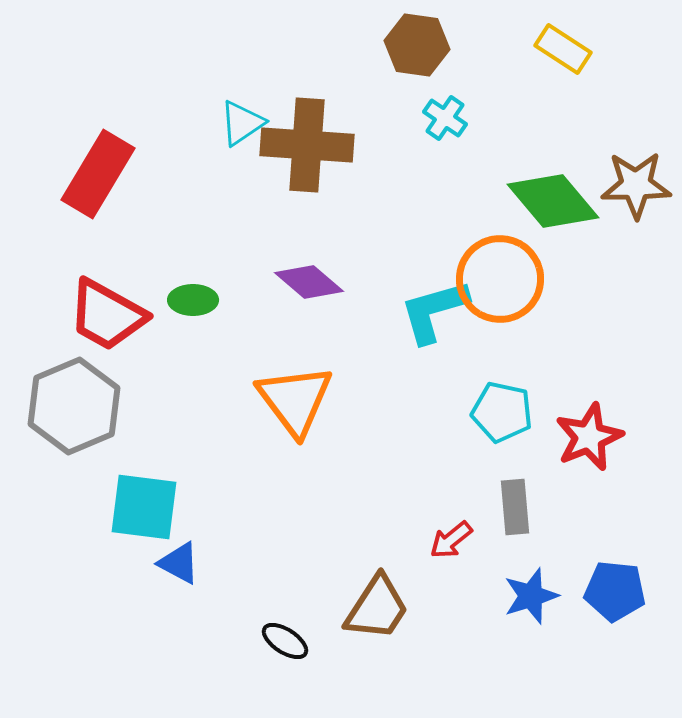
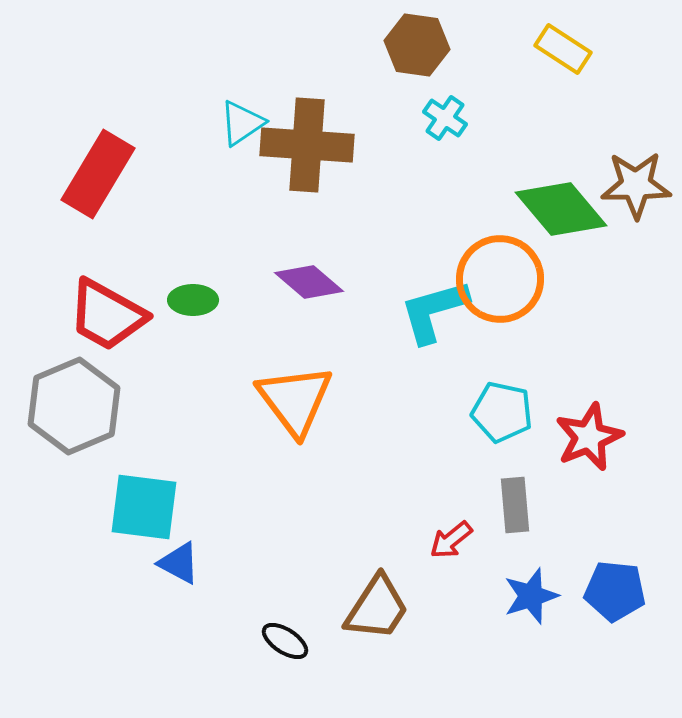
green diamond: moved 8 px right, 8 px down
gray rectangle: moved 2 px up
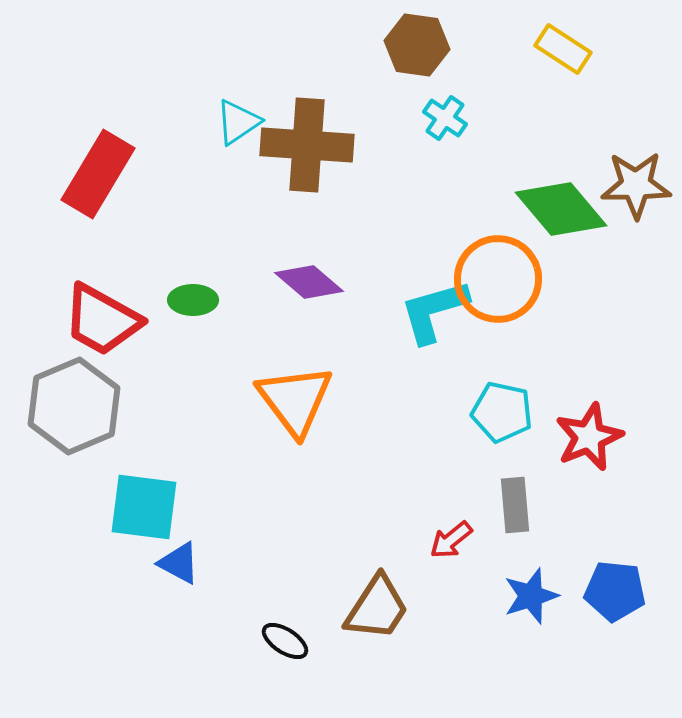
cyan triangle: moved 4 px left, 1 px up
orange circle: moved 2 px left
red trapezoid: moved 5 px left, 5 px down
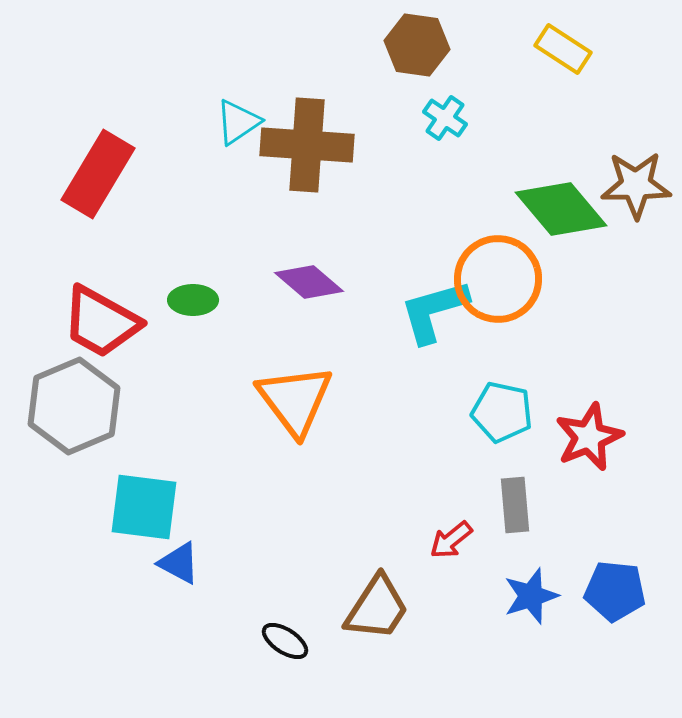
red trapezoid: moved 1 px left, 2 px down
